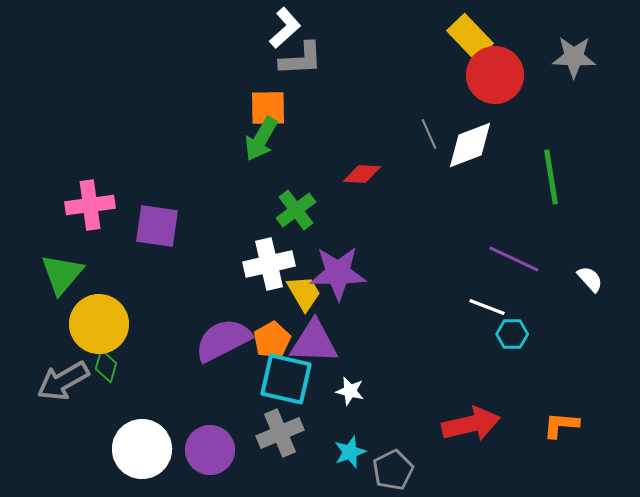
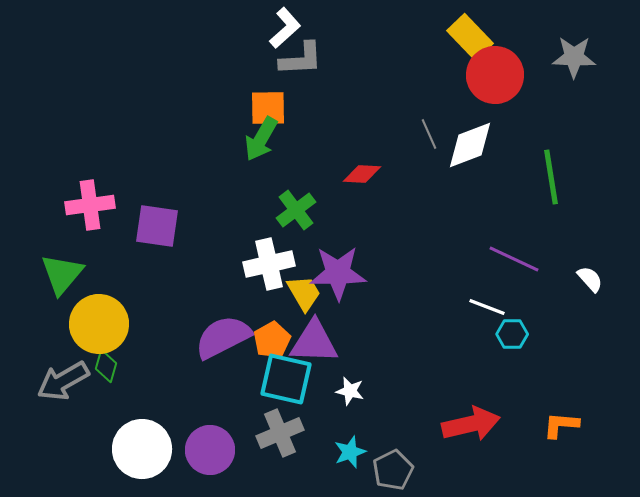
purple semicircle: moved 3 px up
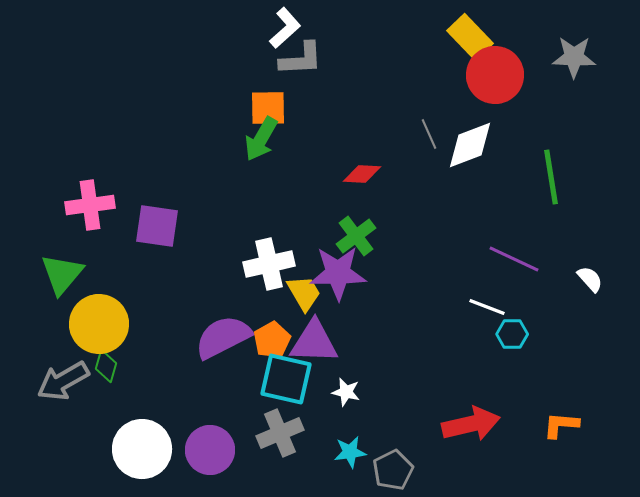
green cross: moved 60 px right, 26 px down
white star: moved 4 px left, 1 px down
cyan star: rotated 12 degrees clockwise
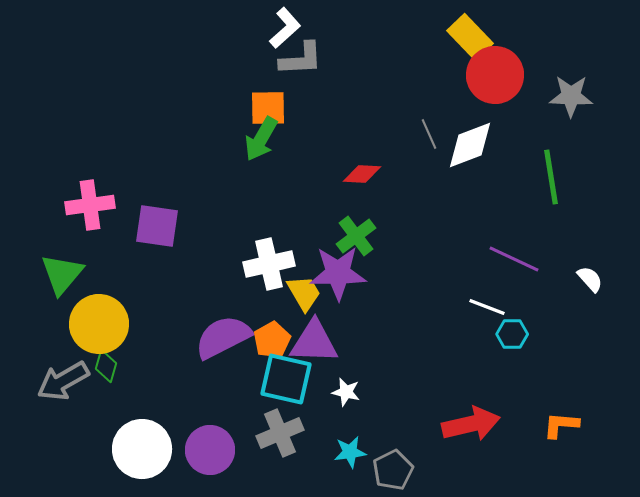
gray star: moved 3 px left, 39 px down
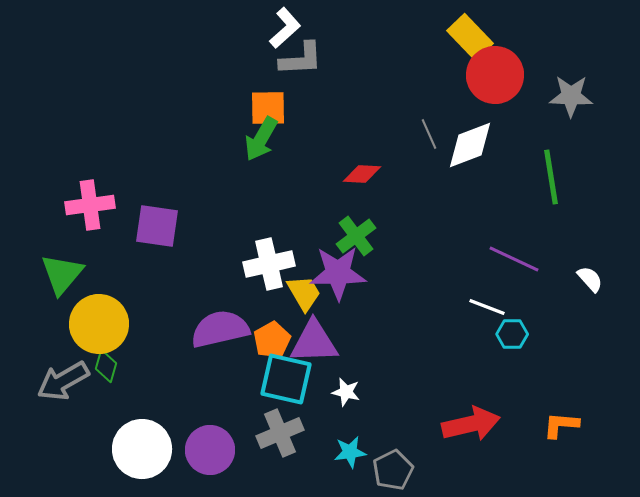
purple semicircle: moved 3 px left, 8 px up; rotated 14 degrees clockwise
purple triangle: rotated 4 degrees counterclockwise
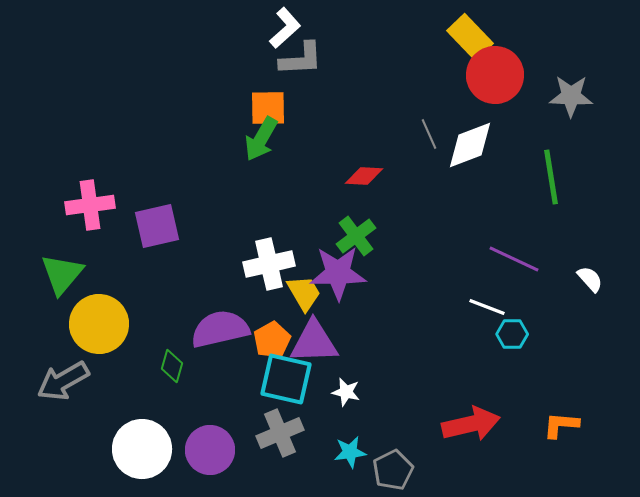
red diamond: moved 2 px right, 2 px down
purple square: rotated 21 degrees counterclockwise
green diamond: moved 66 px right
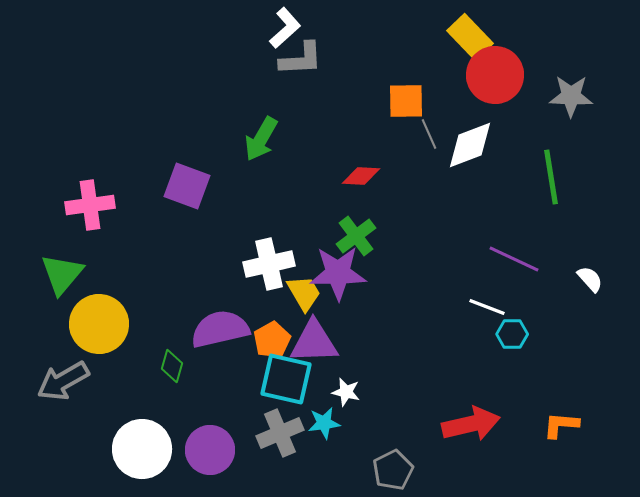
orange square: moved 138 px right, 7 px up
red diamond: moved 3 px left
purple square: moved 30 px right, 40 px up; rotated 33 degrees clockwise
cyan star: moved 26 px left, 29 px up
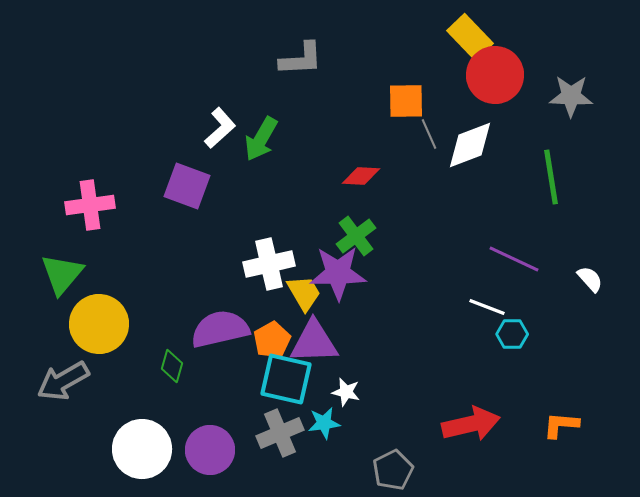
white L-shape: moved 65 px left, 100 px down
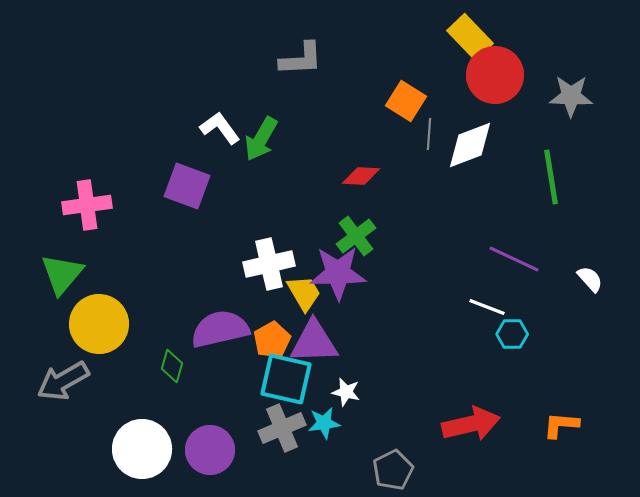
orange square: rotated 33 degrees clockwise
white L-shape: rotated 84 degrees counterclockwise
gray line: rotated 28 degrees clockwise
pink cross: moved 3 px left
gray cross: moved 2 px right, 5 px up
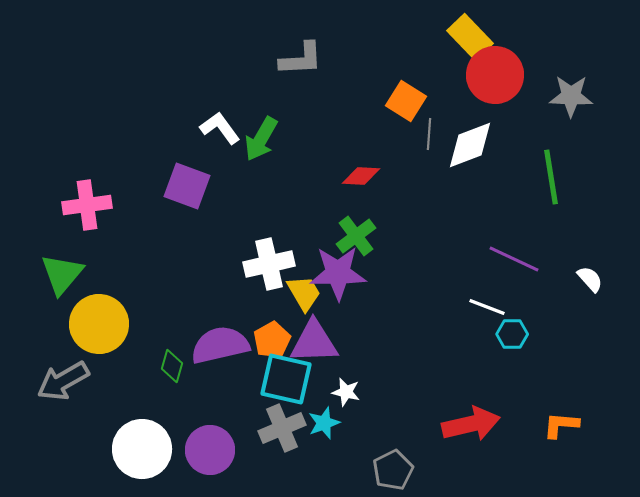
purple semicircle: moved 16 px down
cyan star: rotated 12 degrees counterclockwise
